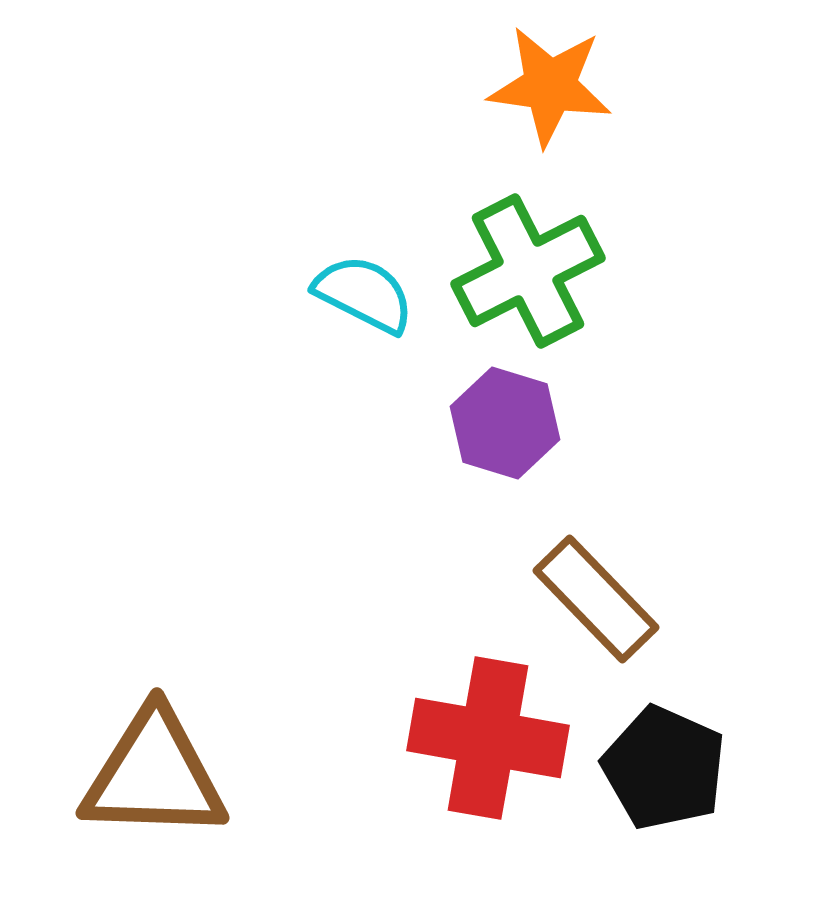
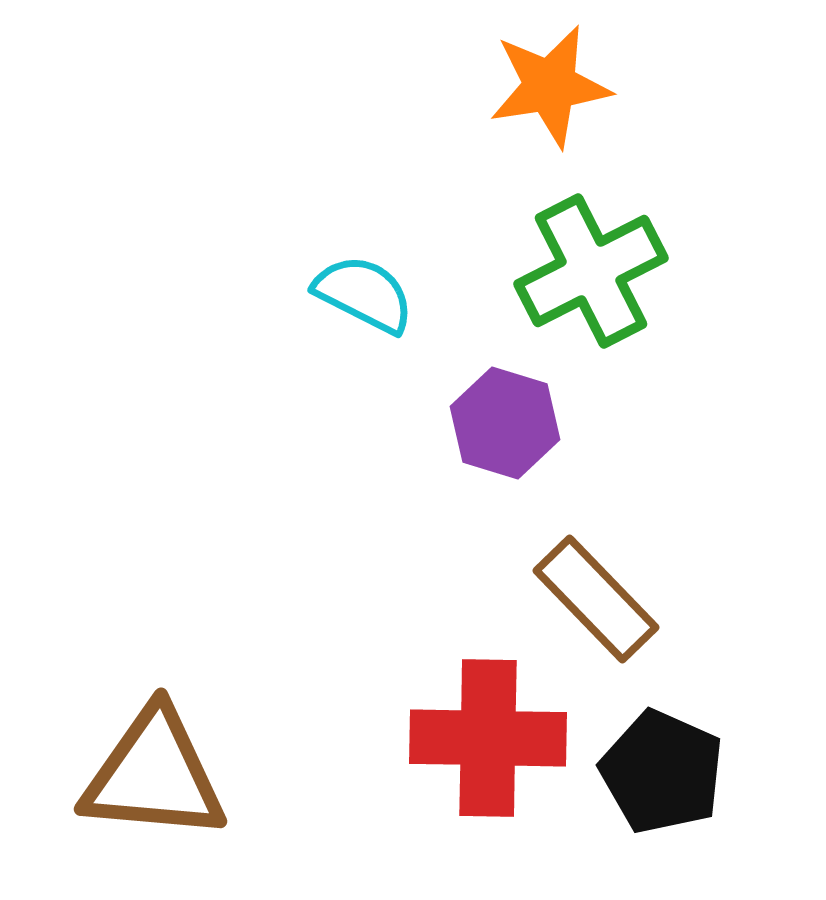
orange star: rotated 17 degrees counterclockwise
green cross: moved 63 px right
red cross: rotated 9 degrees counterclockwise
black pentagon: moved 2 px left, 4 px down
brown triangle: rotated 3 degrees clockwise
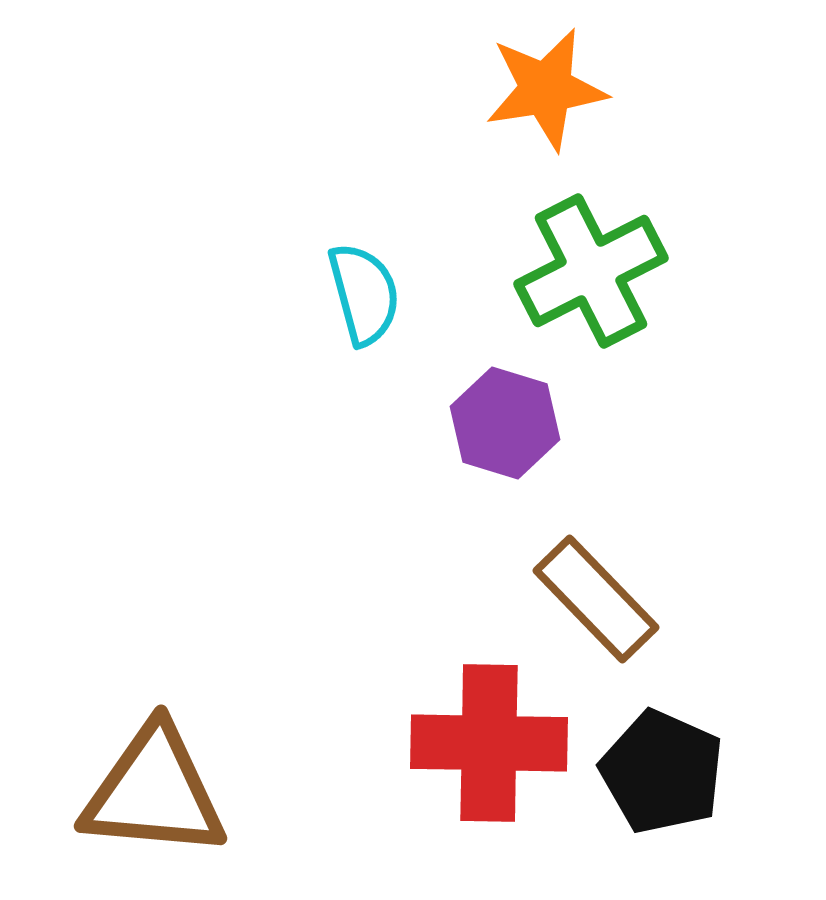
orange star: moved 4 px left, 3 px down
cyan semicircle: rotated 48 degrees clockwise
red cross: moved 1 px right, 5 px down
brown triangle: moved 17 px down
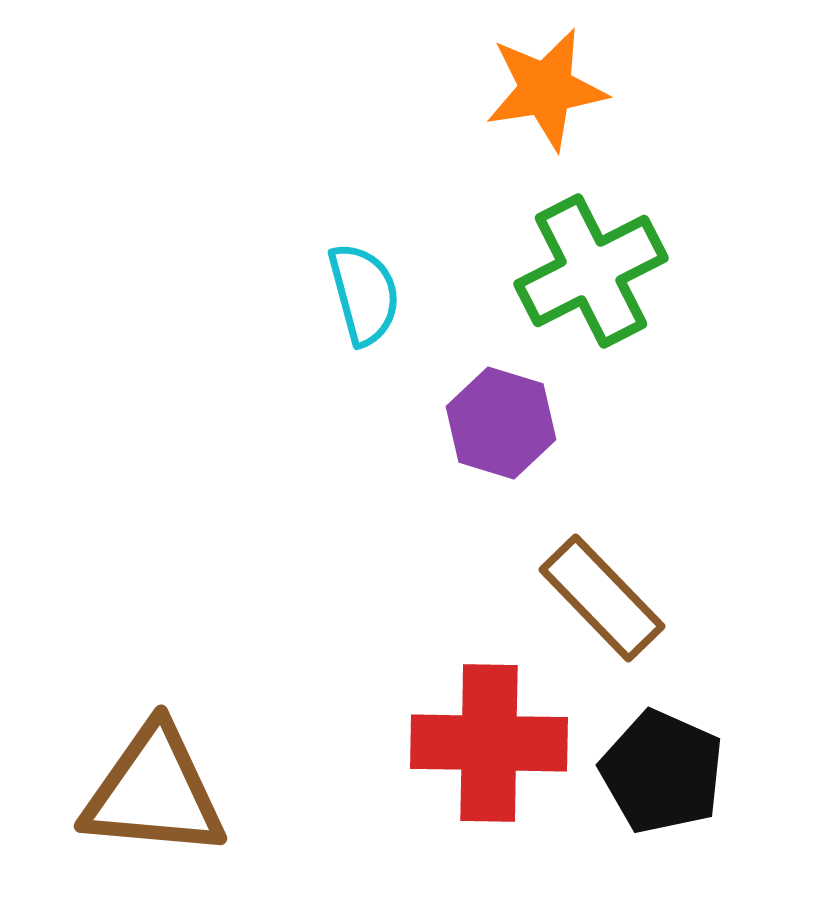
purple hexagon: moved 4 px left
brown rectangle: moved 6 px right, 1 px up
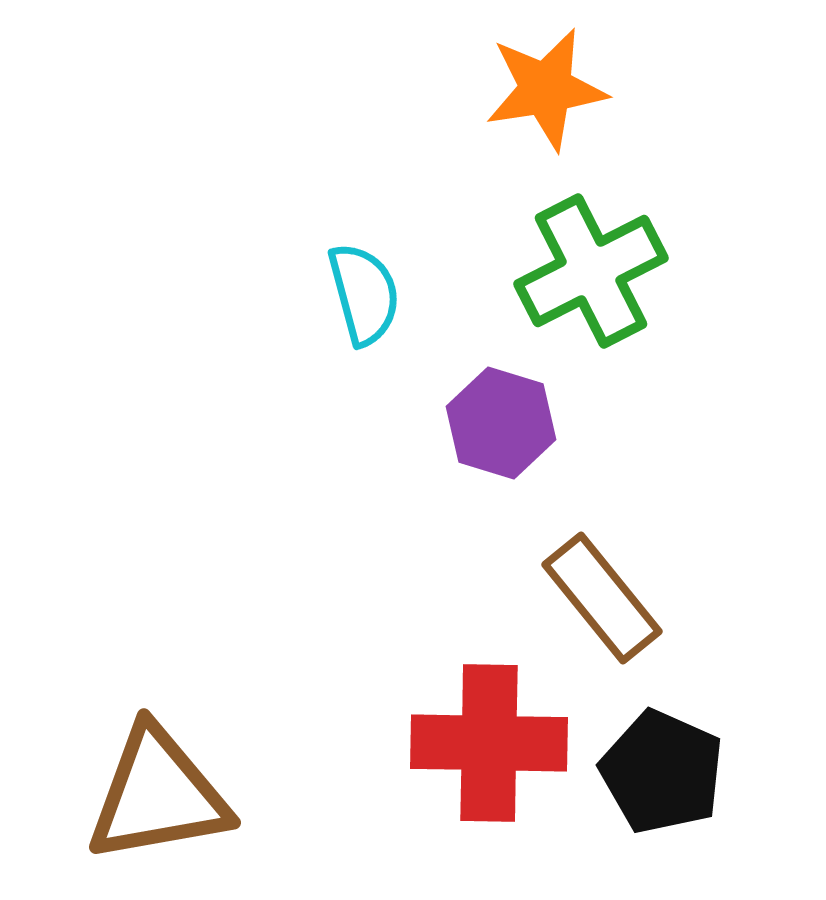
brown rectangle: rotated 5 degrees clockwise
brown triangle: moved 4 px right, 3 px down; rotated 15 degrees counterclockwise
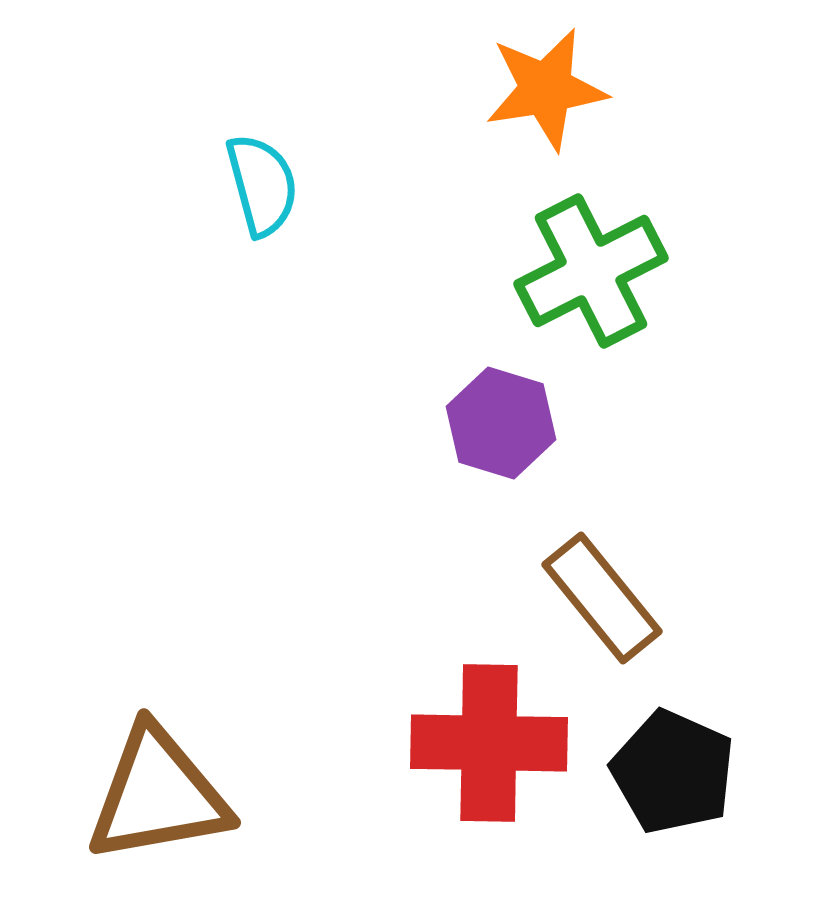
cyan semicircle: moved 102 px left, 109 px up
black pentagon: moved 11 px right
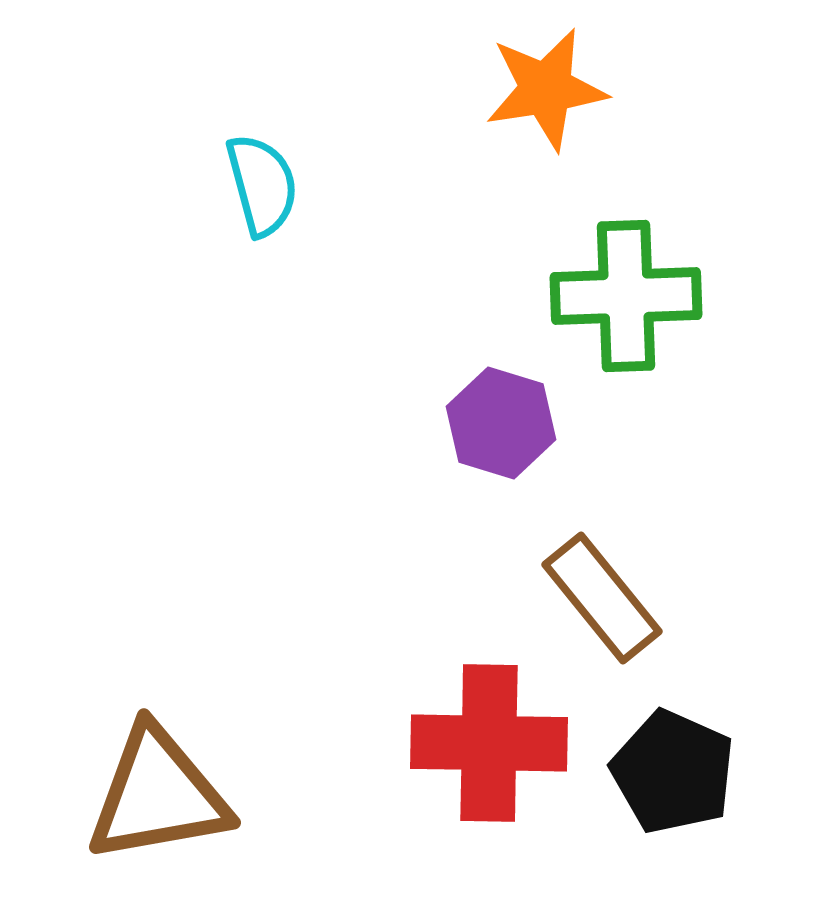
green cross: moved 35 px right, 25 px down; rotated 25 degrees clockwise
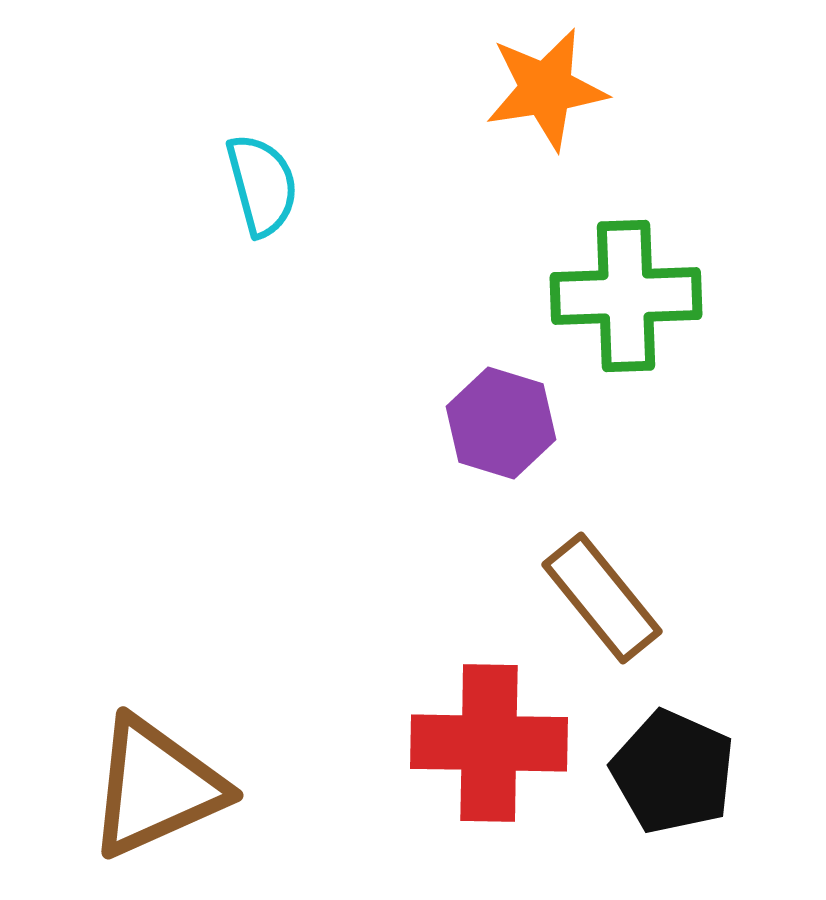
brown triangle: moved 2 px left, 8 px up; rotated 14 degrees counterclockwise
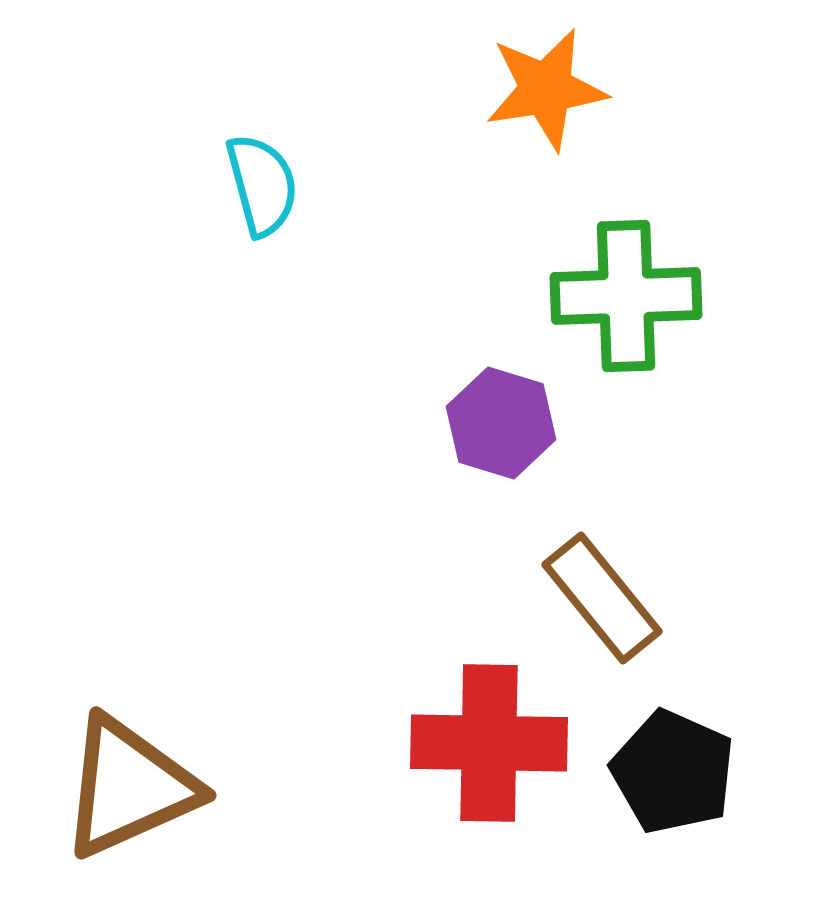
brown triangle: moved 27 px left
